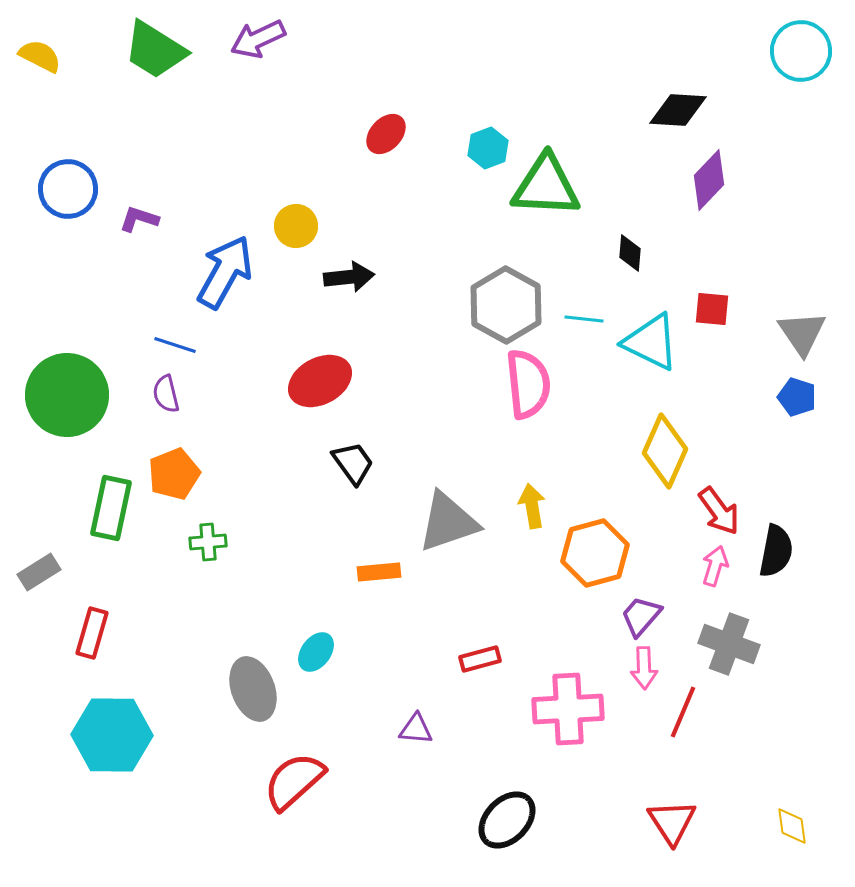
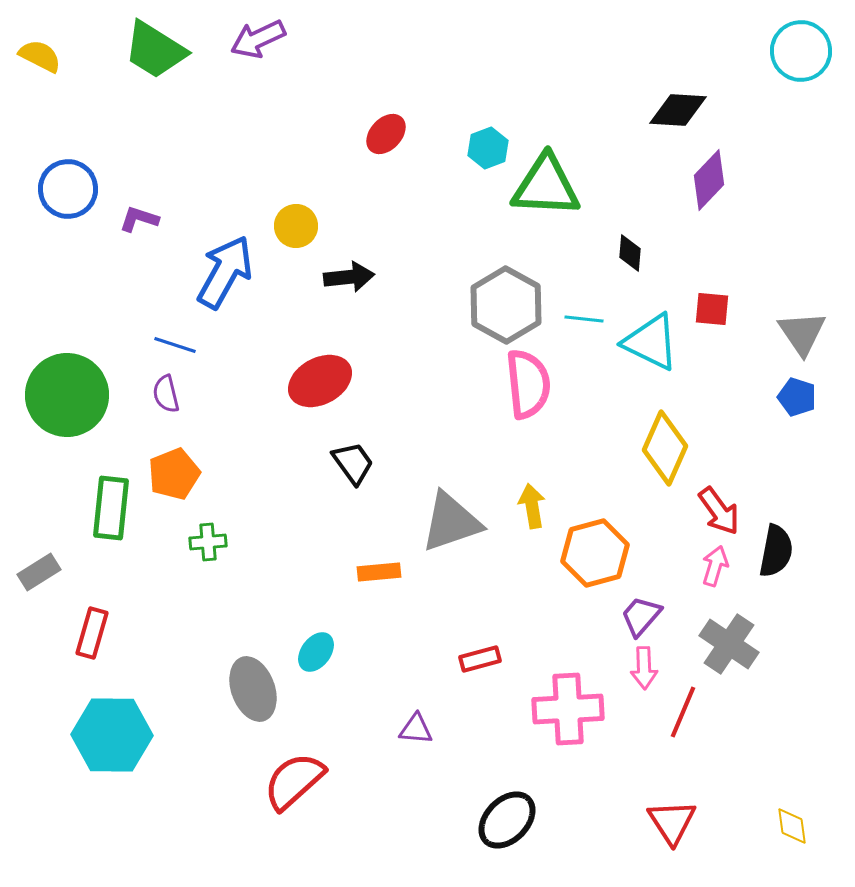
yellow diamond at (665, 451): moved 3 px up
green rectangle at (111, 508): rotated 6 degrees counterclockwise
gray triangle at (448, 522): moved 3 px right
gray cross at (729, 644): rotated 14 degrees clockwise
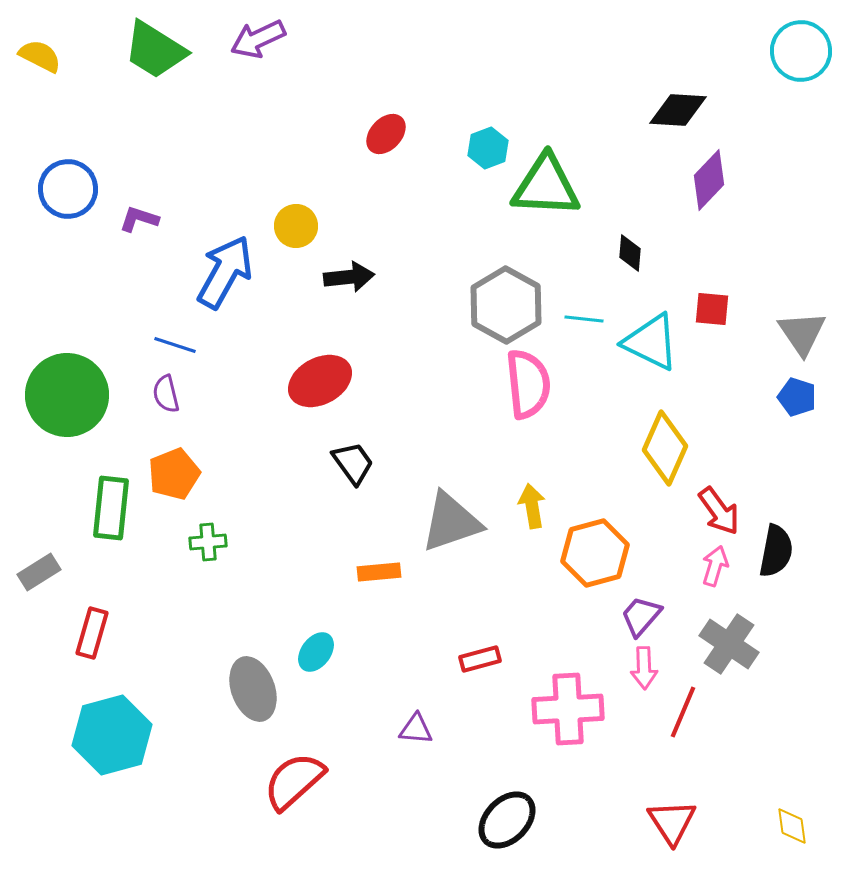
cyan hexagon at (112, 735): rotated 16 degrees counterclockwise
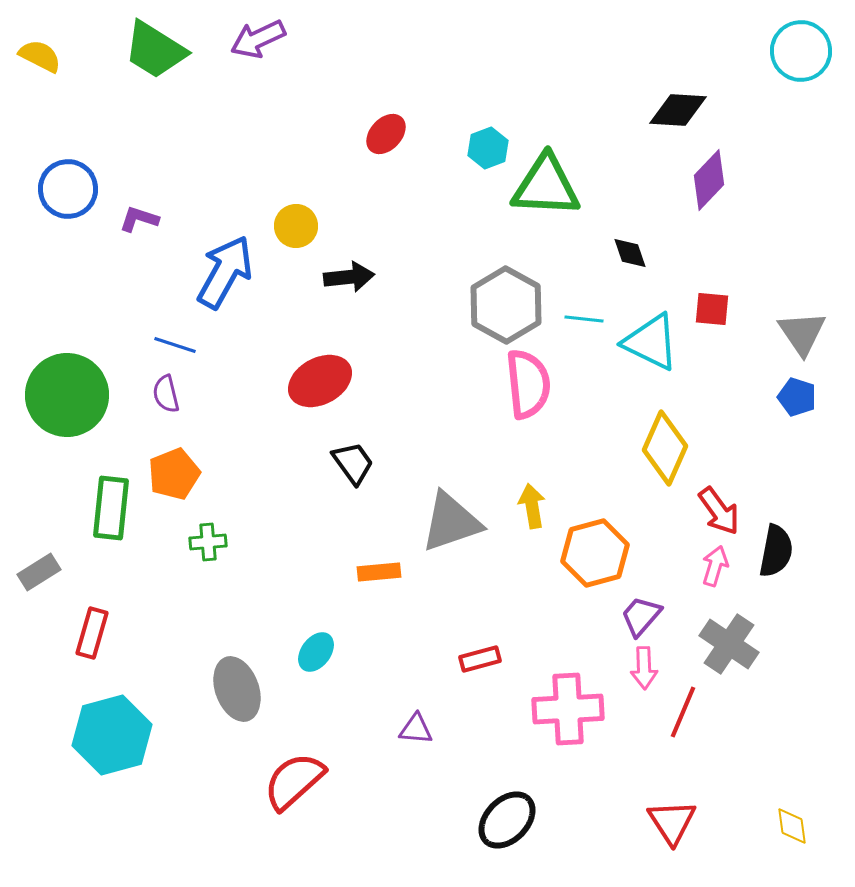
black diamond at (630, 253): rotated 24 degrees counterclockwise
gray ellipse at (253, 689): moved 16 px left
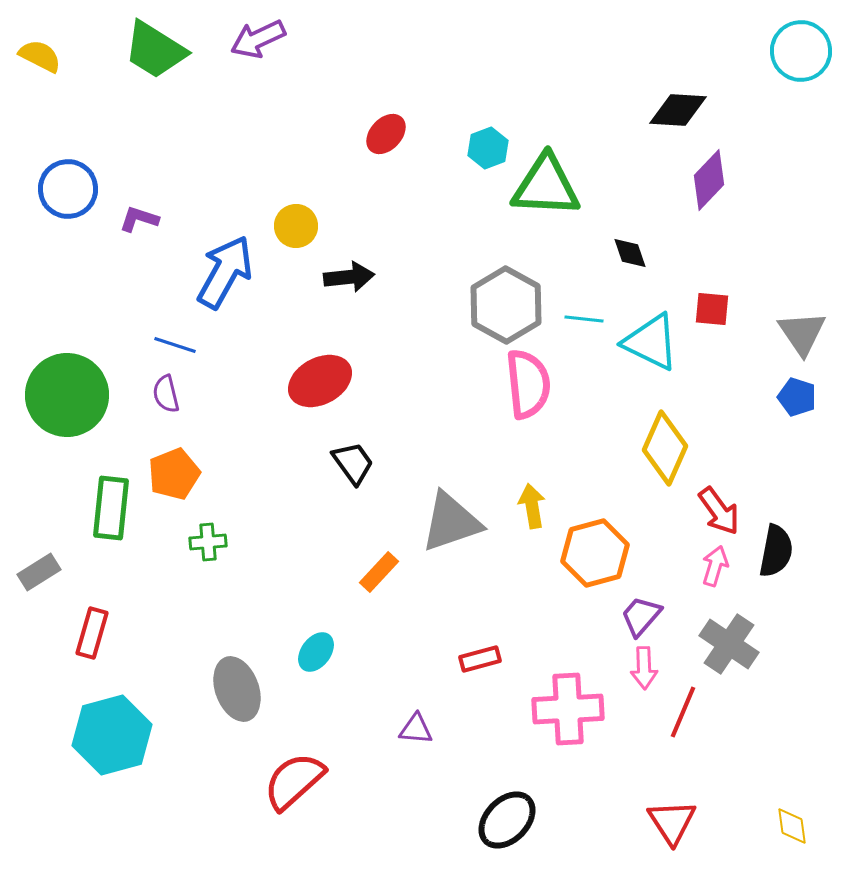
orange rectangle at (379, 572): rotated 42 degrees counterclockwise
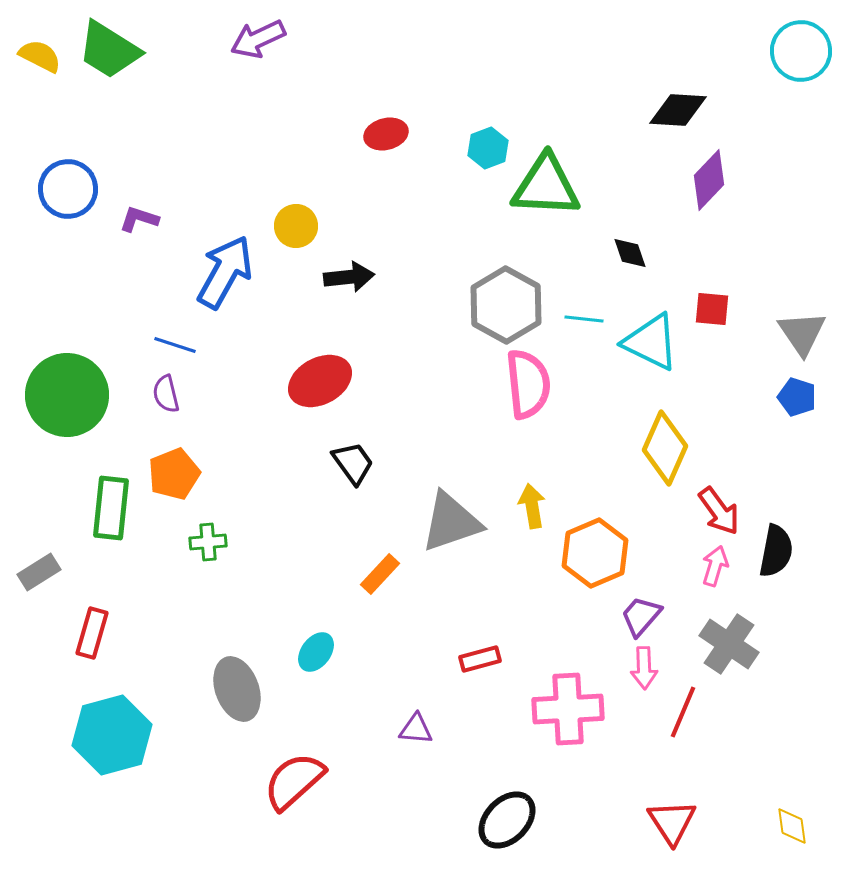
green trapezoid at (155, 50): moved 46 px left
red ellipse at (386, 134): rotated 33 degrees clockwise
orange hexagon at (595, 553): rotated 8 degrees counterclockwise
orange rectangle at (379, 572): moved 1 px right, 2 px down
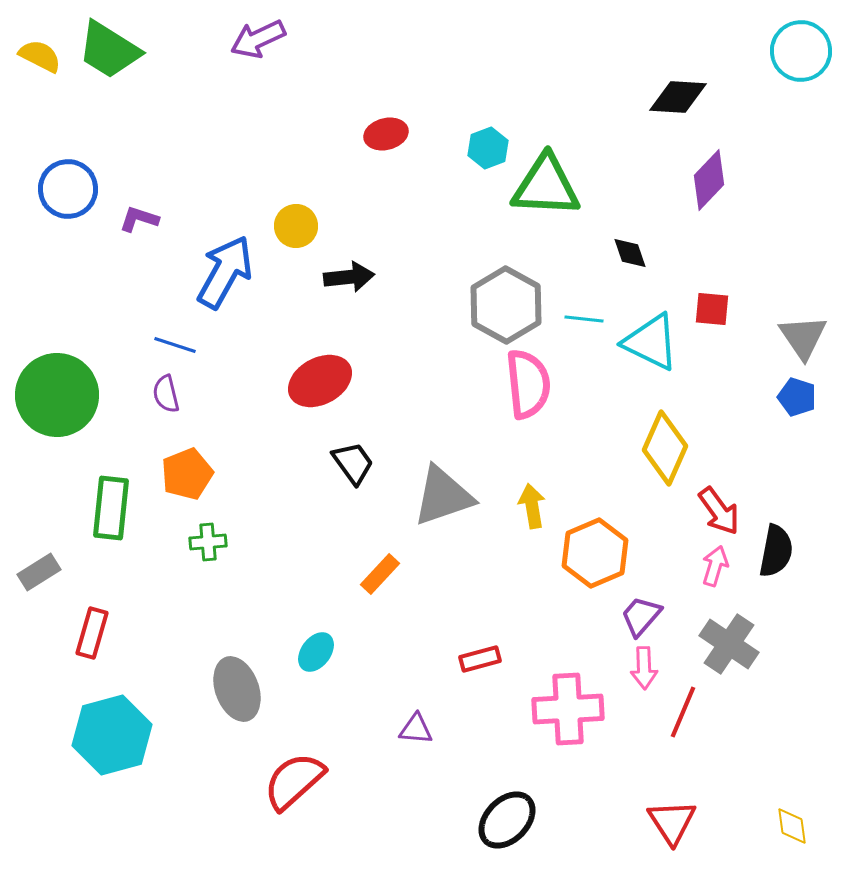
black diamond at (678, 110): moved 13 px up
gray triangle at (802, 333): moved 1 px right, 4 px down
green circle at (67, 395): moved 10 px left
orange pentagon at (174, 474): moved 13 px right
gray triangle at (451, 522): moved 8 px left, 26 px up
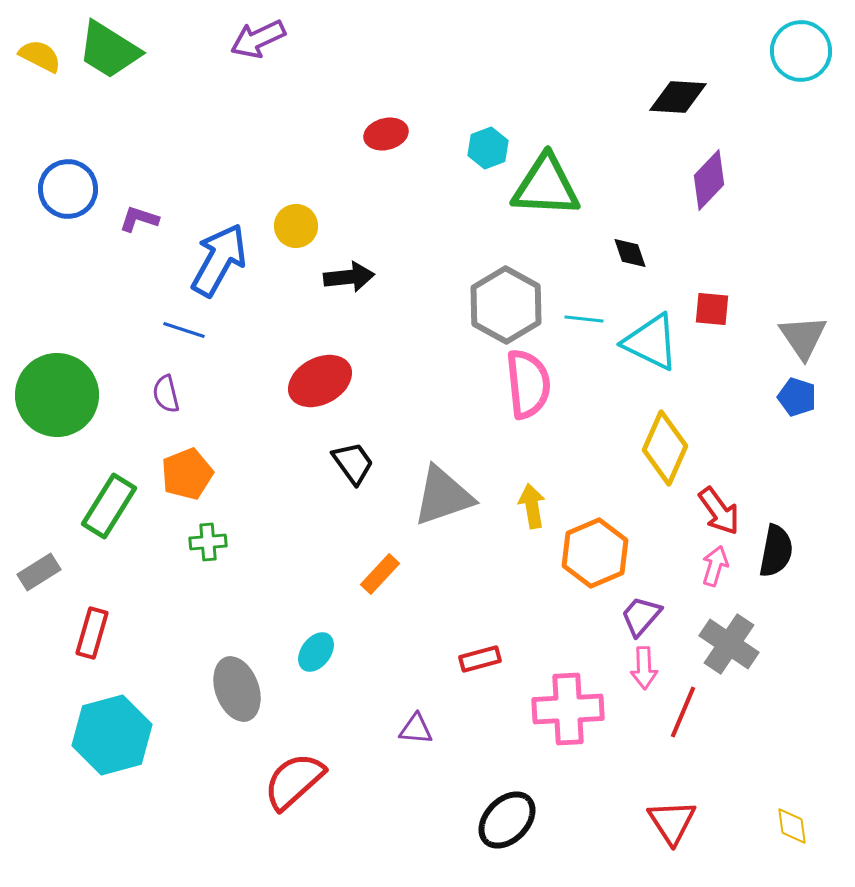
blue arrow at (225, 272): moved 6 px left, 12 px up
blue line at (175, 345): moved 9 px right, 15 px up
green rectangle at (111, 508): moved 2 px left, 2 px up; rotated 26 degrees clockwise
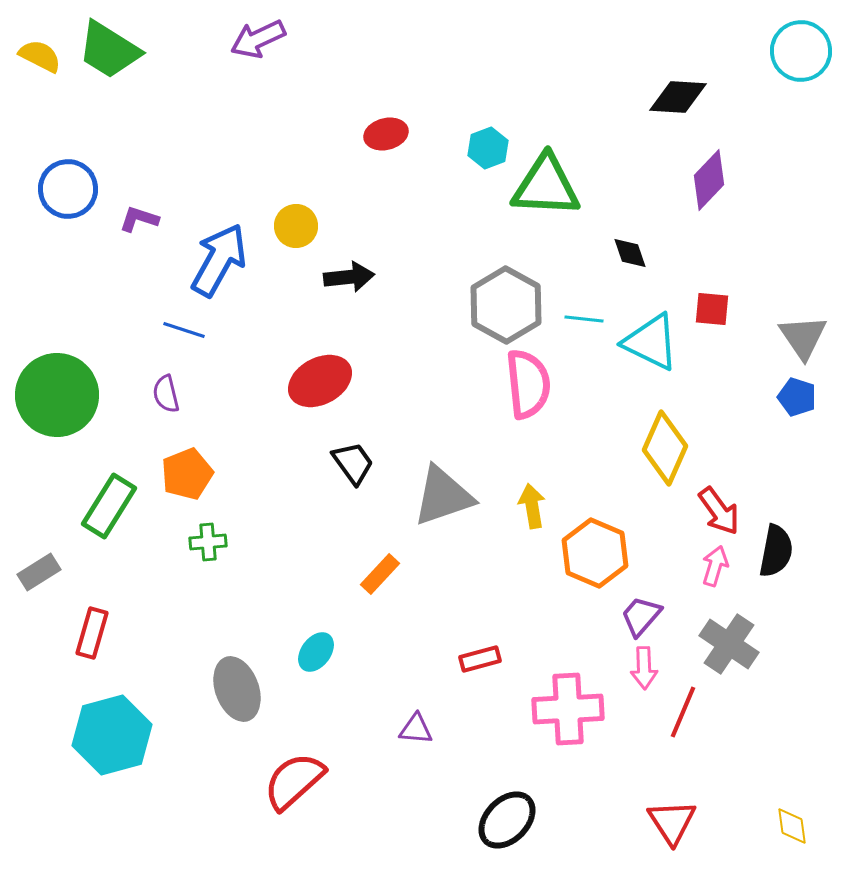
orange hexagon at (595, 553): rotated 14 degrees counterclockwise
